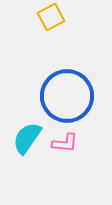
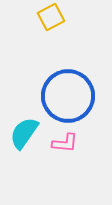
blue circle: moved 1 px right
cyan semicircle: moved 3 px left, 5 px up
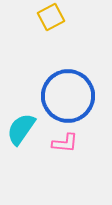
cyan semicircle: moved 3 px left, 4 px up
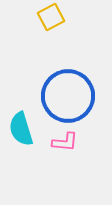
cyan semicircle: rotated 52 degrees counterclockwise
pink L-shape: moved 1 px up
